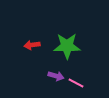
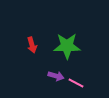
red arrow: rotated 98 degrees counterclockwise
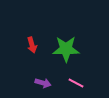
green star: moved 1 px left, 3 px down
purple arrow: moved 13 px left, 7 px down
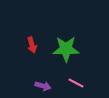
purple arrow: moved 3 px down
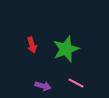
green star: rotated 20 degrees counterclockwise
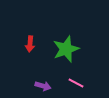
red arrow: moved 2 px left, 1 px up; rotated 21 degrees clockwise
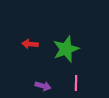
red arrow: rotated 91 degrees clockwise
pink line: rotated 63 degrees clockwise
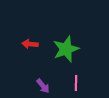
purple arrow: rotated 35 degrees clockwise
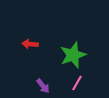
green star: moved 7 px right, 6 px down
pink line: moved 1 px right; rotated 28 degrees clockwise
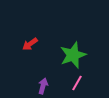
red arrow: rotated 42 degrees counterclockwise
purple arrow: rotated 126 degrees counterclockwise
